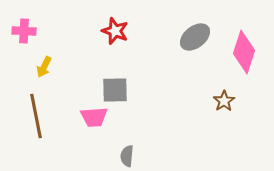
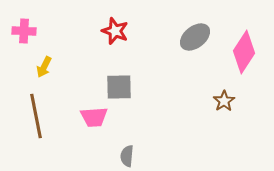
pink diamond: rotated 15 degrees clockwise
gray square: moved 4 px right, 3 px up
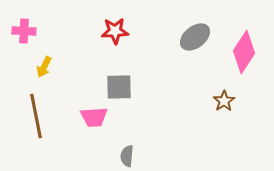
red star: rotated 24 degrees counterclockwise
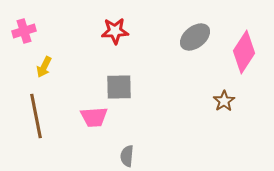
pink cross: rotated 20 degrees counterclockwise
